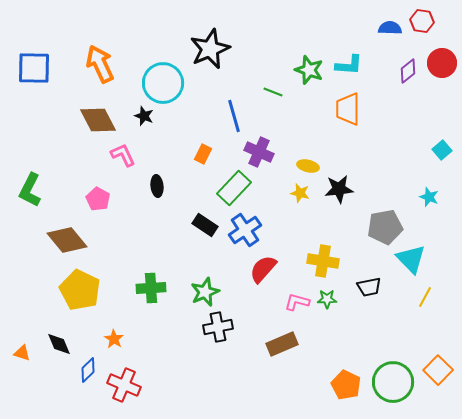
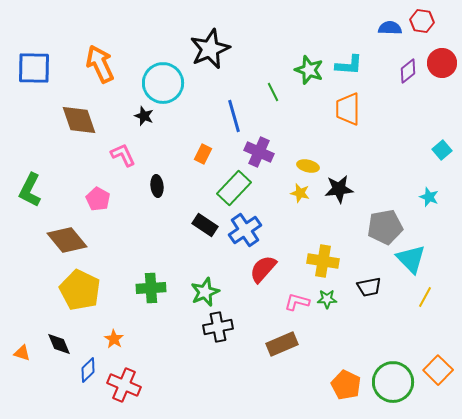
green line at (273, 92): rotated 42 degrees clockwise
brown diamond at (98, 120): moved 19 px left; rotated 9 degrees clockwise
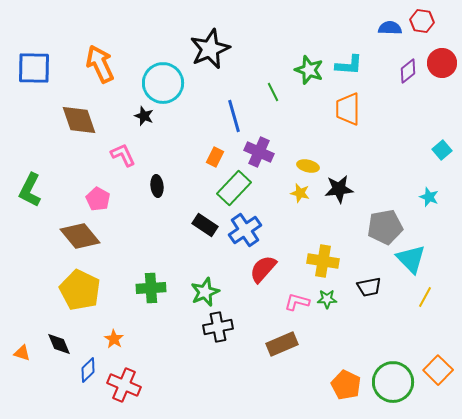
orange rectangle at (203, 154): moved 12 px right, 3 px down
brown diamond at (67, 240): moved 13 px right, 4 px up
